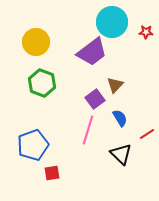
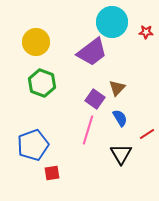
brown triangle: moved 2 px right, 3 px down
purple square: rotated 18 degrees counterclockwise
black triangle: rotated 15 degrees clockwise
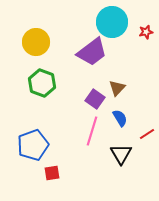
red star: rotated 16 degrees counterclockwise
pink line: moved 4 px right, 1 px down
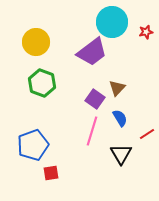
red square: moved 1 px left
